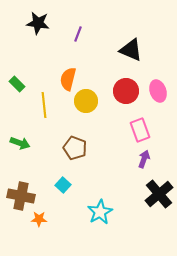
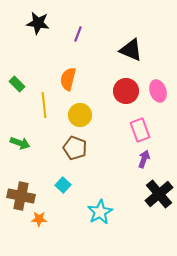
yellow circle: moved 6 px left, 14 px down
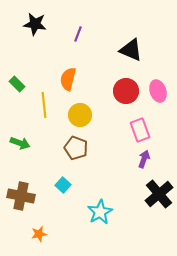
black star: moved 3 px left, 1 px down
brown pentagon: moved 1 px right
orange star: moved 15 px down; rotated 14 degrees counterclockwise
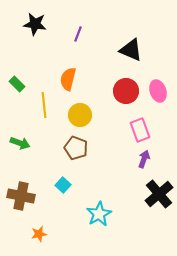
cyan star: moved 1 px left, 2 px down
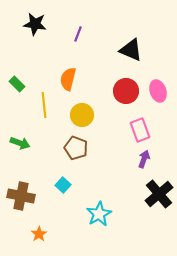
yellow circle: moved 2 px right
orange star: rotated 21 degrees counterclockwise
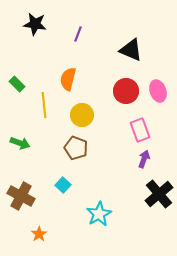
brown cross: rotated 16 degrees clockwise
